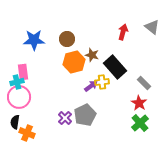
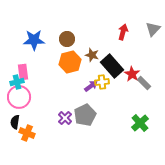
gray triangle: moved 1 px right, 2 px down; rotated 35 degrees clockwise
orange hexagon: moved 4 px left
black rectangle: moved 3 px left, 1 px up
red star: moved 7 px left, 29 px up
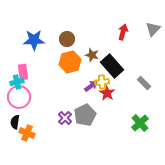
red star: moved 25 px left, 19 px down
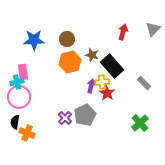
purple arrow: rotated 40 degrees counterclockwise
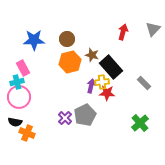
black rectangle: moved 1 px left, 1 px down
pink rectangle: moved 4 px up; rotated 21 degrees counterclockwise
red star: rotated 28 degrees counterclockwise
black semicircle: rotated 88 degrees counterclockwise
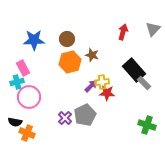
black rectangle: moved 23 px right, 3 px down
purple arrow: rotated 32 degrees clockwise
pink circle: moved 10 px right
green cross: moved 7 px right, 2 px down; rotated 30 degrees counterclockwise
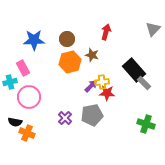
red arrow: moved 17 px left
cyan cross: moved 7 px left
gray pentagon: moved 7 px right; rotated 15 degrees clockwise
green cross: moved 1 px left, 1 px up
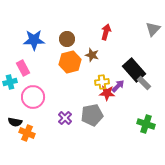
purple arrow: moved 27 px right
pink circle: moved 4 px right
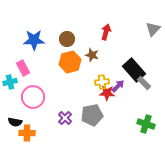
orange cross: rotated 21 degrees counterclockwise
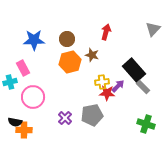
gray rectangle: moved 1 px left, 4 px down
orange cross: moved 3 px left, 3 px up
